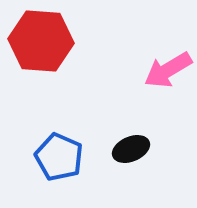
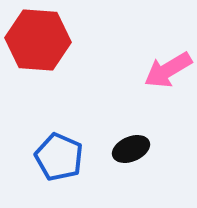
red hexagon: moved 3 px left, 1 px up
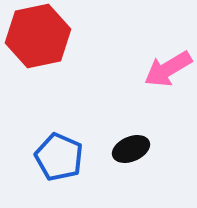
red hexagon: moved 4 px up; rotated 16 degrees counterclockwise
pink arrow: moved 1 px up
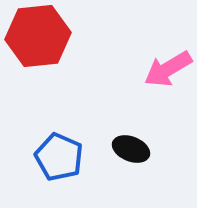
red hexagon: rotated 6 degrees clockwise
black ellipse: rotated 45 degrees clockwise
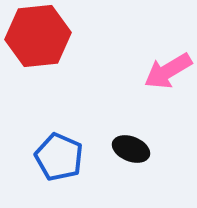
pink arrow: moved 2 px down
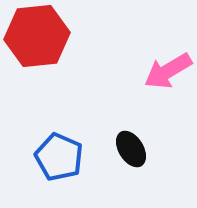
red hexagon: moved 1 px left
black ellipse: rotated 36 degrees clockwise
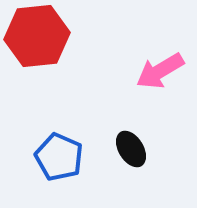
pink arrow: moved 8 px left
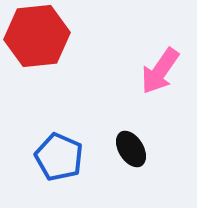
pink arrow: rotated 24 degrees counterclockwise
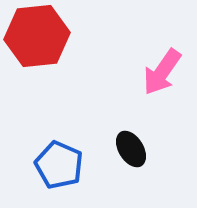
pink arrow: moved 2 px right, 1 px down
blue pentagon: moved 8 px down
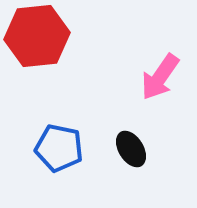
pink arrow: moved 2 px left, 5 px down
blue pentagon: moved 17 px up; rotated 12 degrees counterclockwise
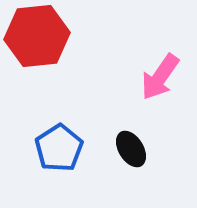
blue pentagon: rotated 27 degrees clockwise
